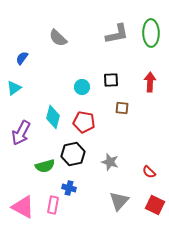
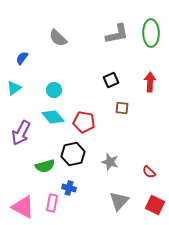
black square: rotated 21 degrees counterclockwise
cyan circle: moved 28 px left, 3 px down
cyan diamond: rotated 55 degrees counterclockwise
pink rectangle: moved 1 px left, 2 px up
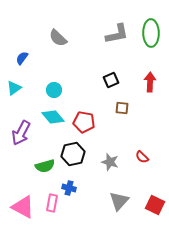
red semicircle: moved 7 px left, 15 px up
